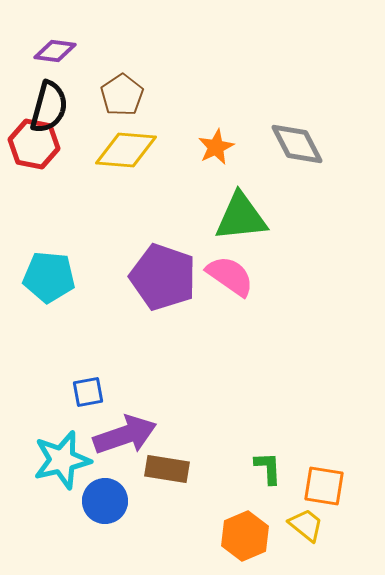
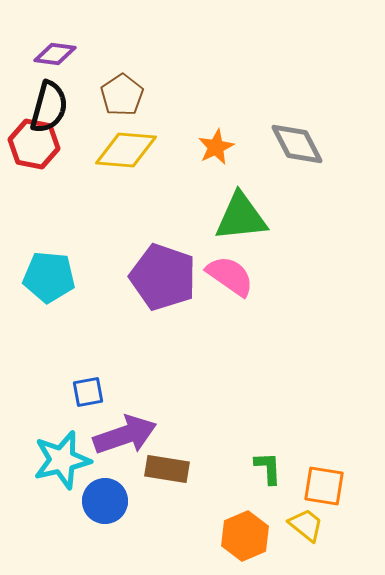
purple diamond: moved 3 px down
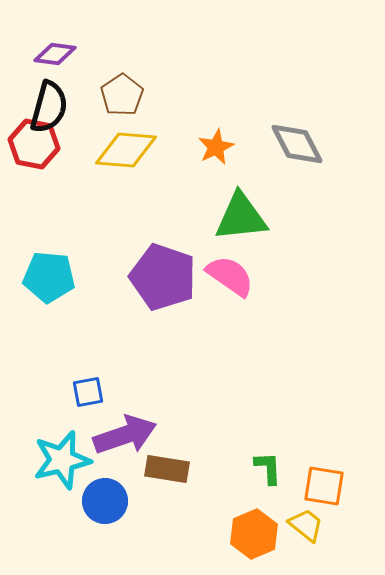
orange hexagon: moved 9 px right, 2 px up
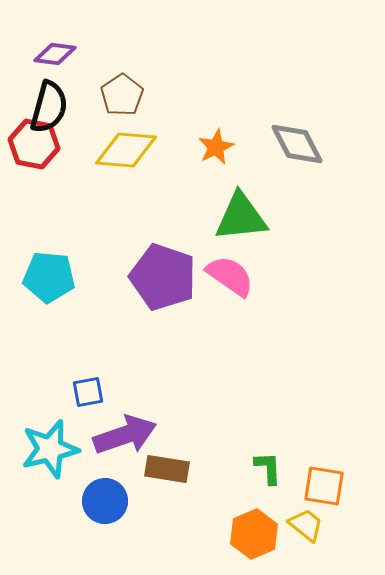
cyan star: moved 12 px left, 11 px up
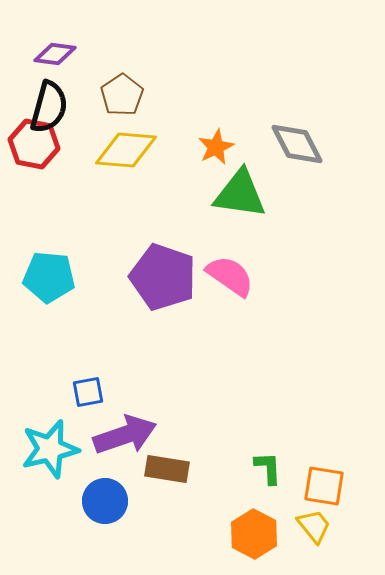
green triangle: moved 1 px left, 23 px up; rotated 14 degrees clockwise
yellow trapezoid: moved 8 px right, 1 px down; rotated 12 degrees clockwise
orange hexagon: rotated 9 degrees counterclockwise
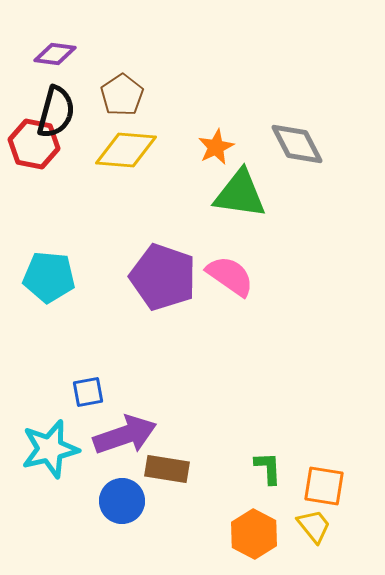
black semicircle: moved 7 px right, 5 px down
blue circle: moved 17 px right
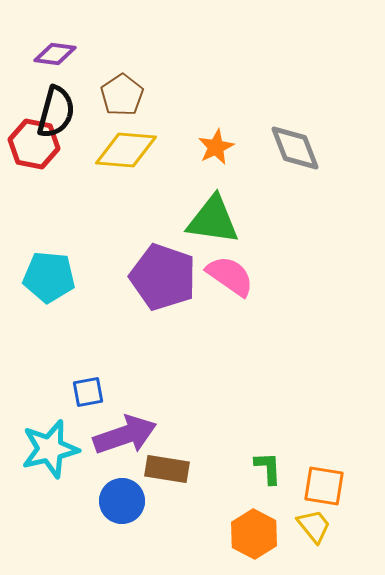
gray diamond: moved 2 px left, 4 px down; rotated 6 degrees clockwise
green triangle: moved 27 px left, 26 px down
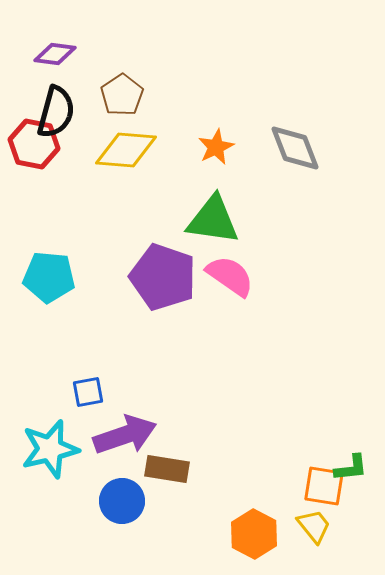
green L-shape: moved 83 px right; rotated 87 degrees clockwise
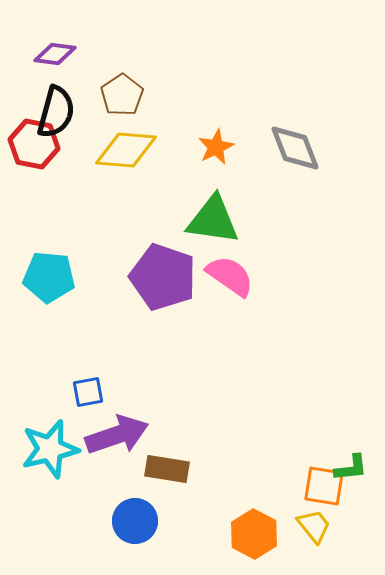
purple arrow: moved 8 px left
blue circle: moved 13 px right, 20 px down
